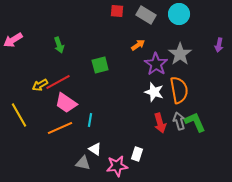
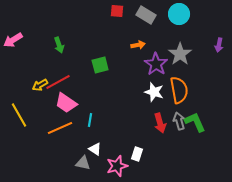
orange arrow: rotated 24 degrees clockwise
pink star: rotated 10 degrees counterclockwise
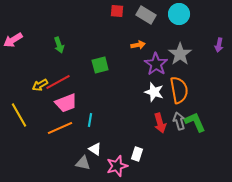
pink trapezoid: rotated 55 degrees counterclockwise
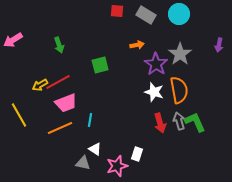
orange arrow: moved 1 px left
